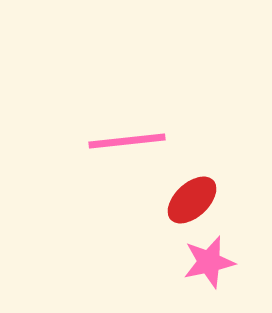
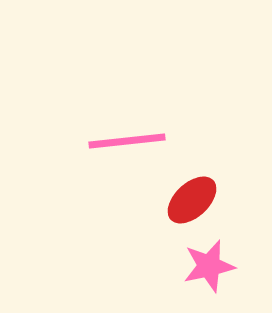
pink star: moved 4 px down
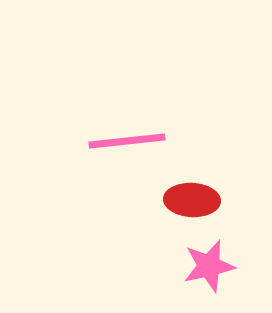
red ellipse: rotated 46 degrees clockwise
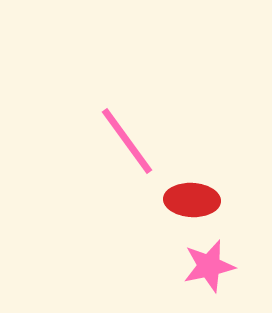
pink line: rotated 60 degrees clockwise
